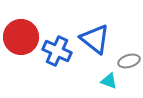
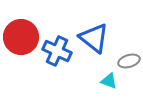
blue triangle: moved 1 px left, 1 px up
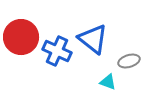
blue triangle: moved 1 px left, 1 px down
cyan triangle: moved 1 px left, 1 px down
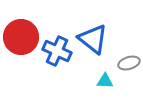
gray ellipse: moved 2 px down
cyan triangle: moved 3 px left, 1 px up; rotated 18 degrees counterclockwise
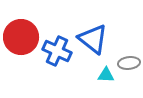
gray ellipse: rotated 10 degrees clockwise
cyan triangle: moved 1 px right, 6 px up
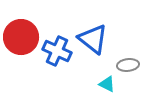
gray ellipse: moved 1 px left, 2 px down
cyan triangle: moved 1 px right, 9 px down; rotated 24 degrees clockwise
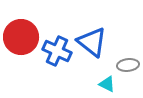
blue triangle: moved 1 px left, 3 px down
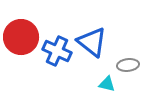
cyan triangle: rotated 12 degrees counterclockwise
